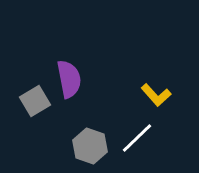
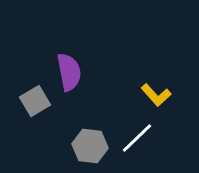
purple semicircle: moved 7 px up
gray hexagon: rotated 12 degrees counterclockwise
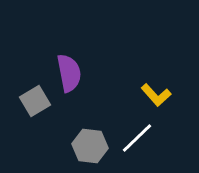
purple semicircle: moved 1 px down
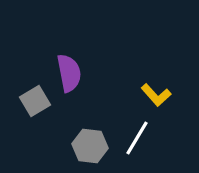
white line: rotated 15 degrees counterclockwise
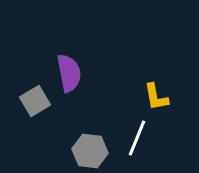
yellow L-shape: moved 2 px down; rotated 32 degrees clockwise
white line: rotated 9 degrees counterclockwise
gray hexagon: moved 5 px down
